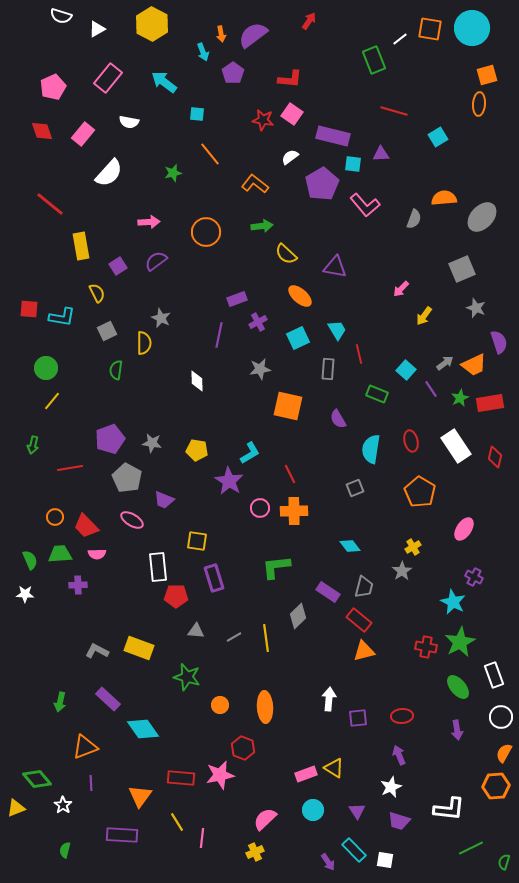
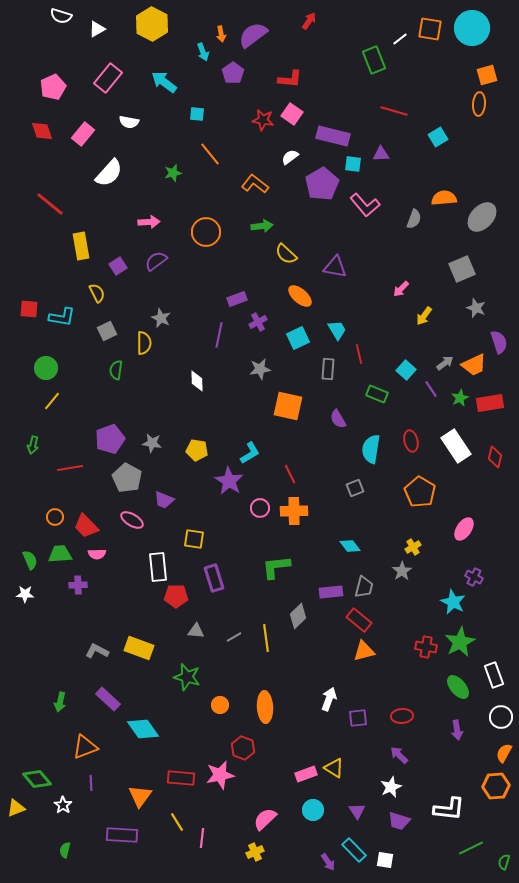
yellow square at (197, 541): moved 3 px left, 2 px up
purple rectangle at (328, 592): moved 3 px right; rotated 40 degrees counterclockwise
white arrow at (329, 699): rotated 15 degrees clockwise
purple arrow at (399, 755): rotated 24 degrees counterclockwise
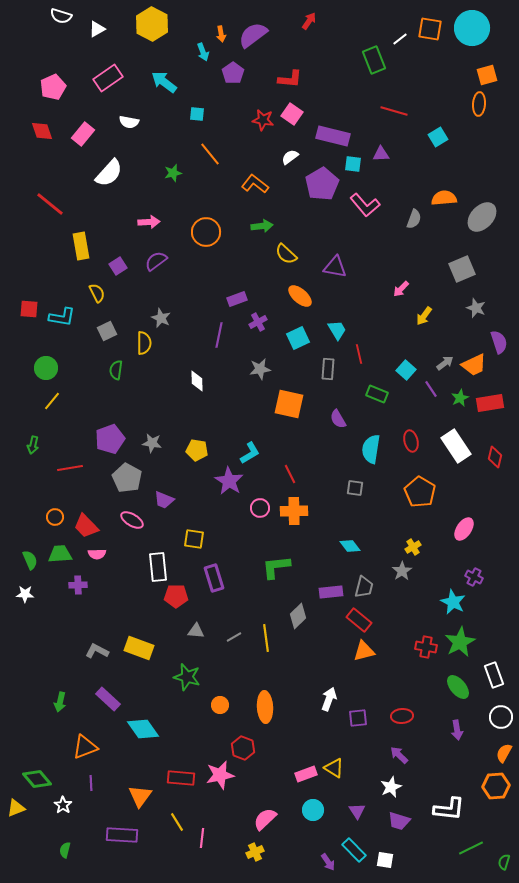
pink rectangle at (108, 78): rotated 16 degrees clockwise
orange square at (288, 406): moved 1 px right, 2 px up
gray square at (355, 488): rotated 30 degrees clockwise
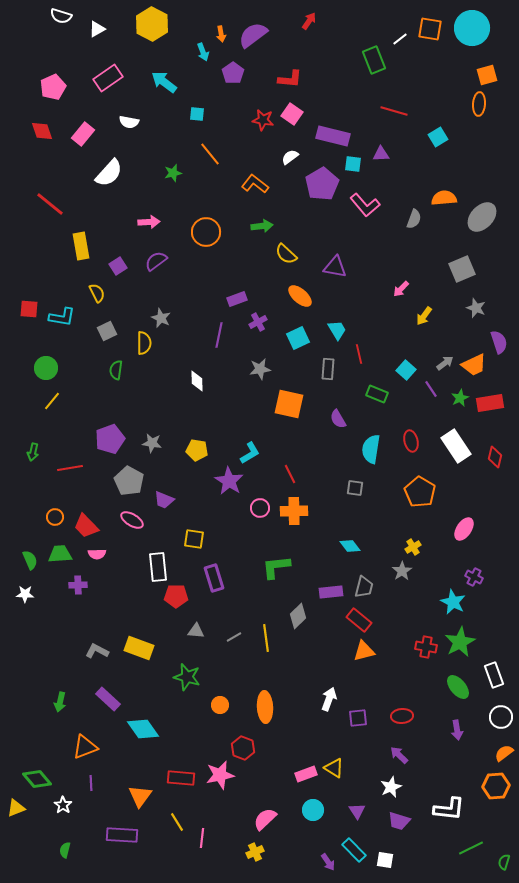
green arrow at (33, 445): moved 7 px down
gray pentagon at (127, 478): moved 2 px right, 3 px down
orange semicircle at (504, 753): rotated 24 degrees clockwise
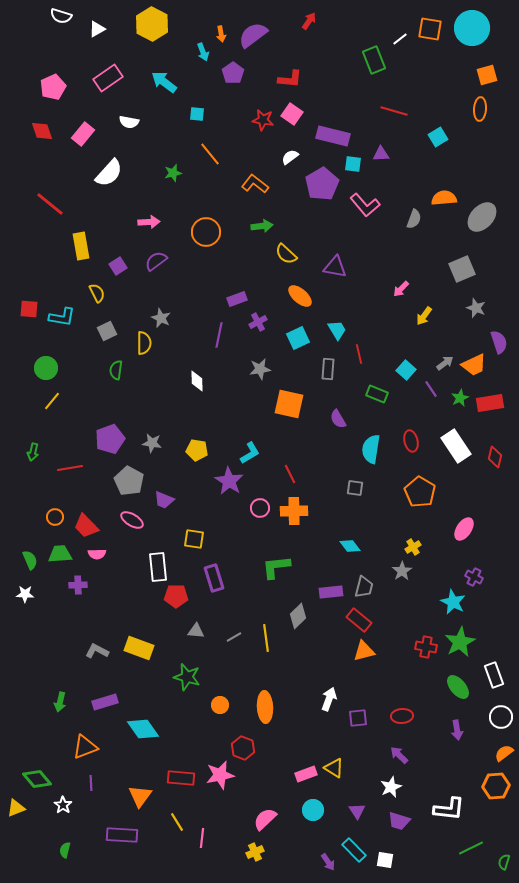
orange ellipse at (479, 104): moved 1 px right, 5 px down
purple rectangle at (108, 699): moved 3 px left, 3 px down; rotated 60 degrees counterclockwise
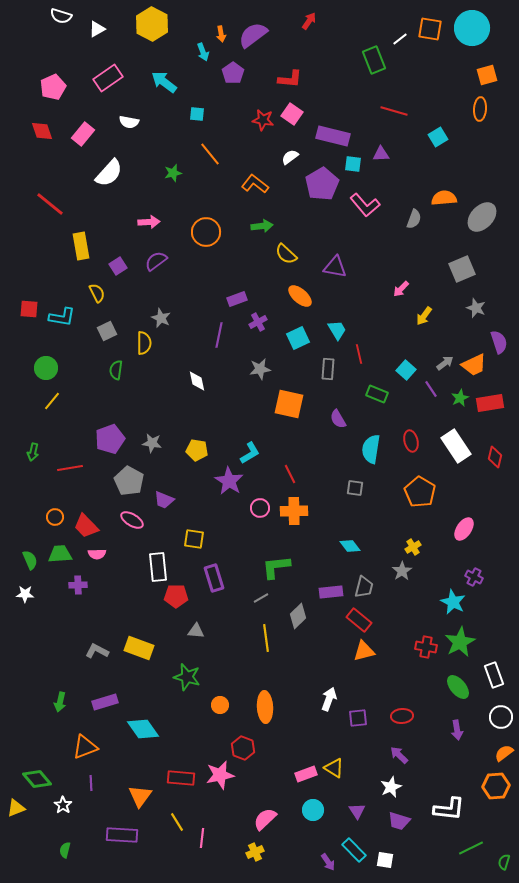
white diamond at (197, 381): rotated 10 degrees counterclockwise
gray line at (234, 637): moved 27 px right, 39 px up
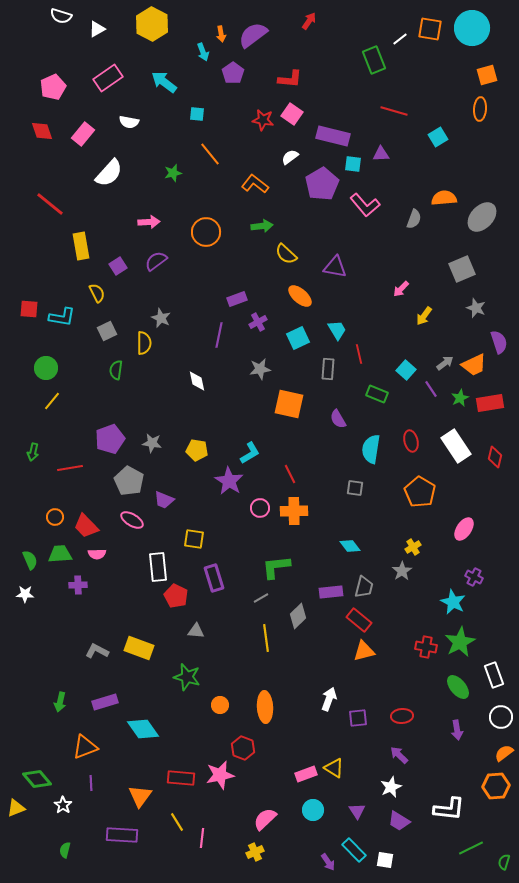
red pentagon at (176, 596): rotated 25 degrees clockwise
purple trapezoid at (399, 821): rotated 15 degrees clockwise
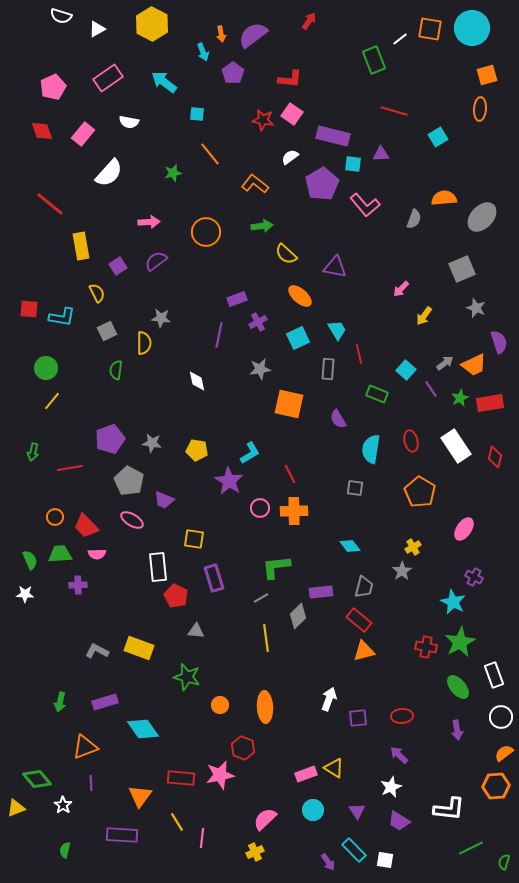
gray star at (161, 318): rotated 18 degrees counterclockwise
purple rectangle at (331, 592): moved 10 px left
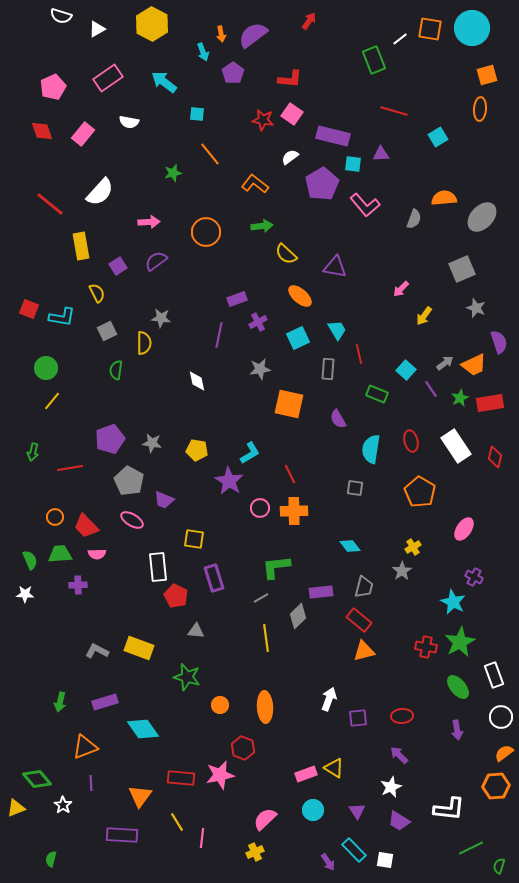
white semicircle at (109, 173): moved 9 px left, 19 px down
red square at (29, 309): rotated 18 degrees clockwise
green semicircle at (65, 850): moved 14 px left, 9 px down
green semicircle at (504, 862): moved 5 px left, 4 px down
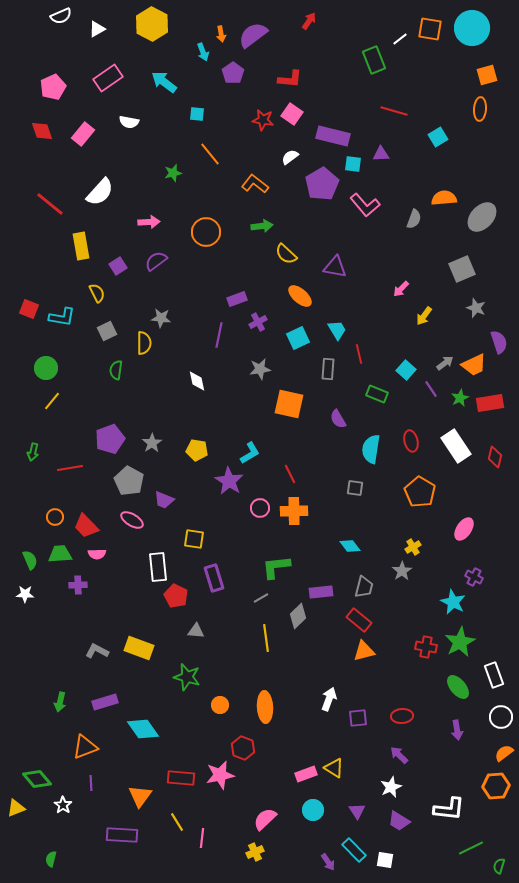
white semicircle at (61, 16): rotated 40 degrees counterclockwise
gray star at (152, 443): rotated 30 degrees clockwise
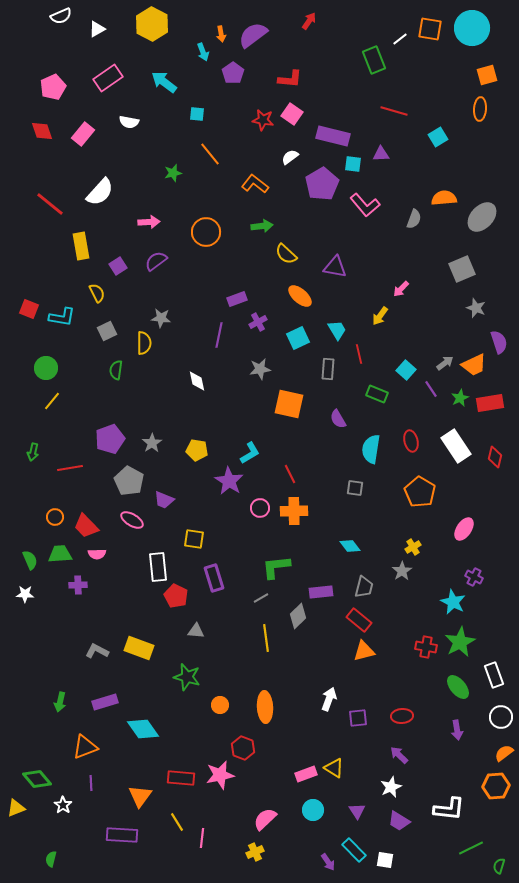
yellow arrow at (424, 316): moved 44 px left
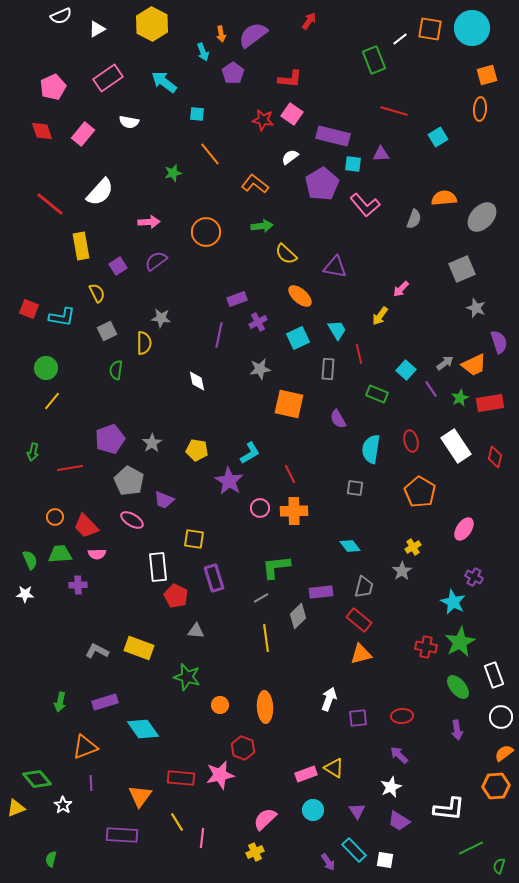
orange triangle at (364, 651): moved 3 px left, 3 px down
